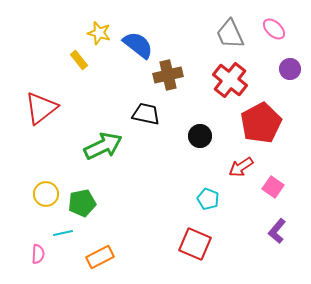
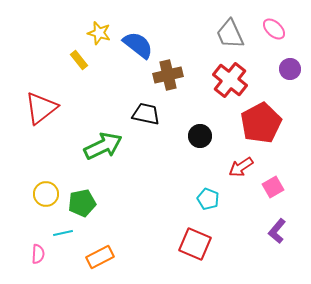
pink square: rotated 25 degrees clockwise
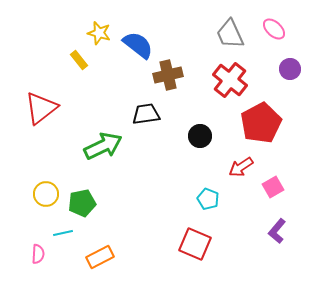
black trapezoid: rotated 20 degrees counterclockwise
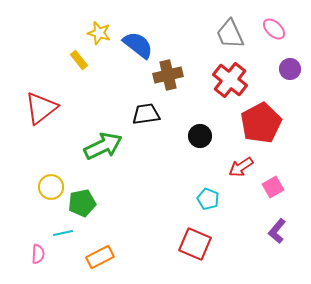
yellow circle: moved 5 px right, 7 px up
